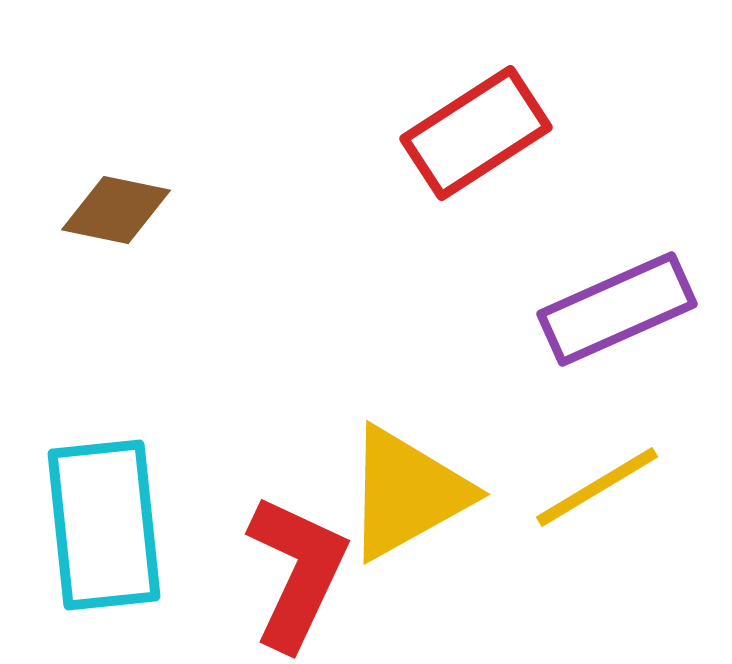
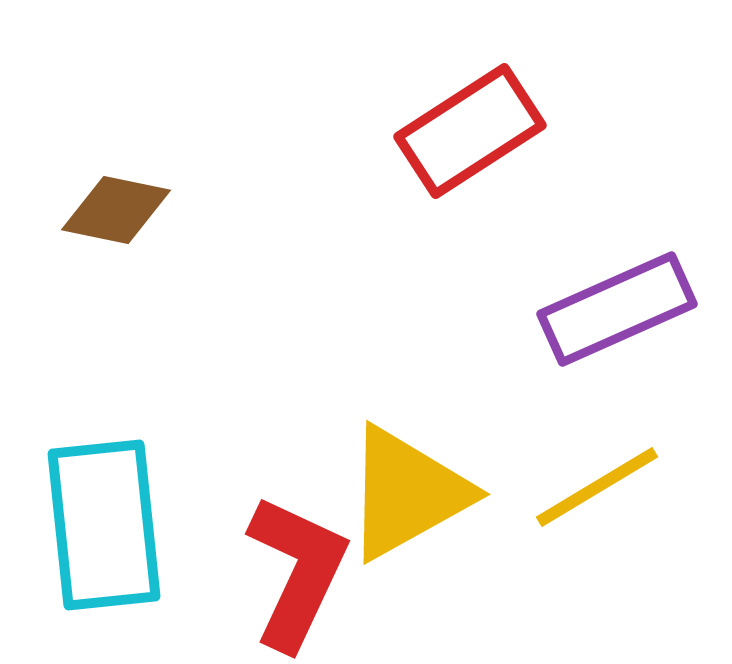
red rectangle: moved 6 px left, 2 px up
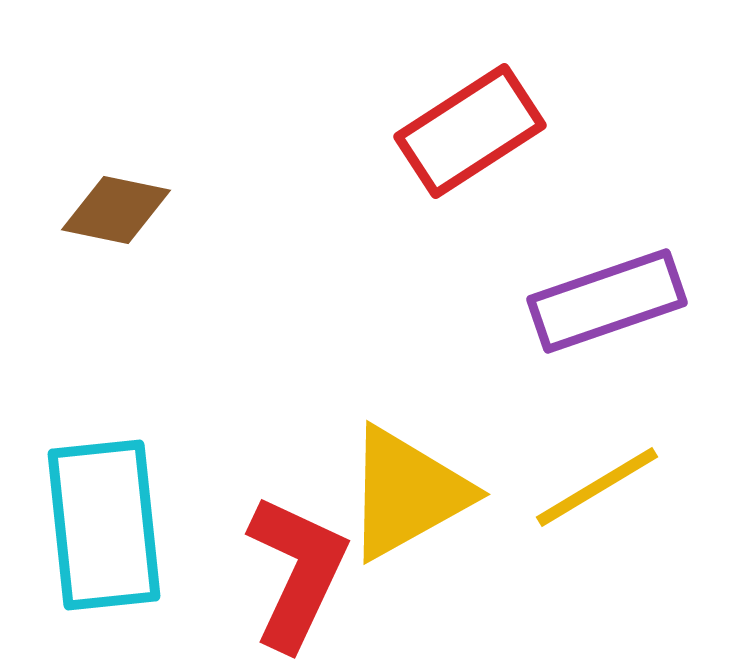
purple rectangle: moved 10 px left, 8 px up; rotated 5 degrees clockwise
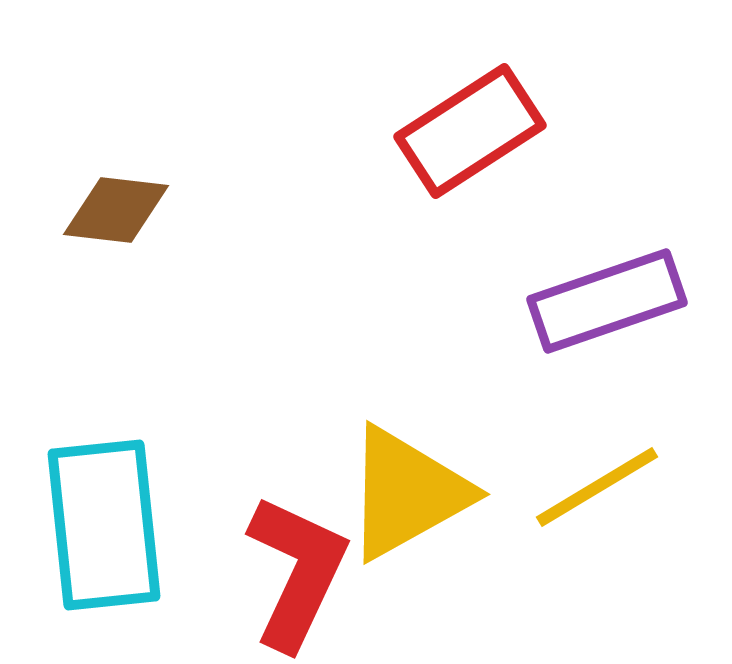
brown diamond: rotated 5 degrees counterclockwise
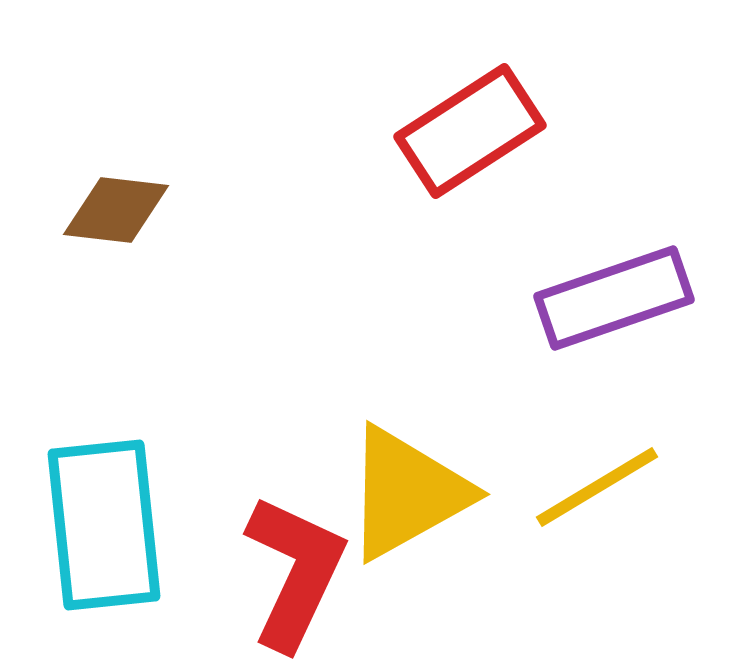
purple rectangle: moved 7 px right, 3 px up
red L-shape: moved 2 px left
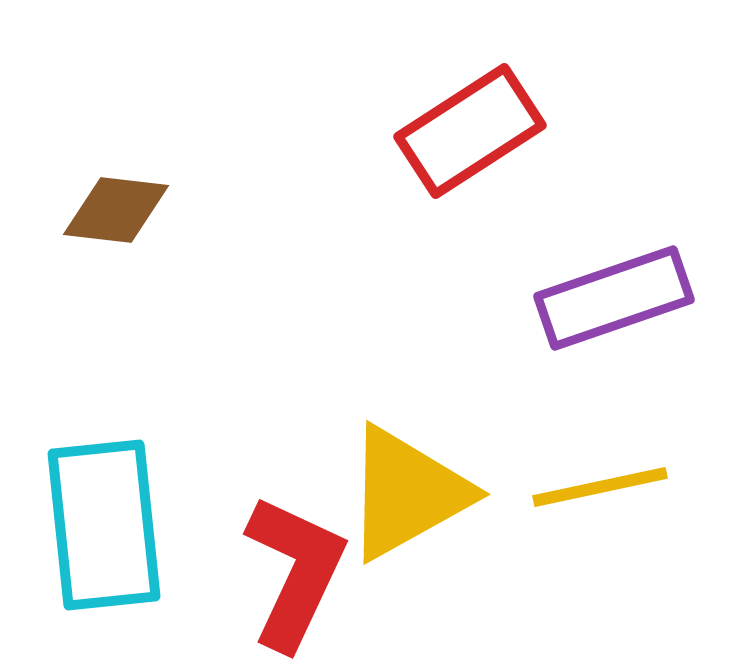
yellow line: moved 3 px right; rotated 19 degrees clockwise
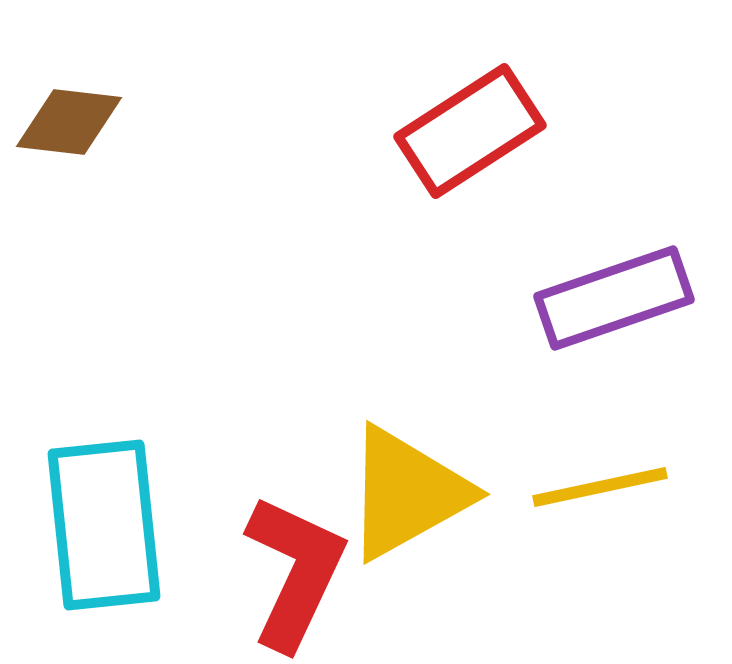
brown diamond: moved 47 px left, 88 px up
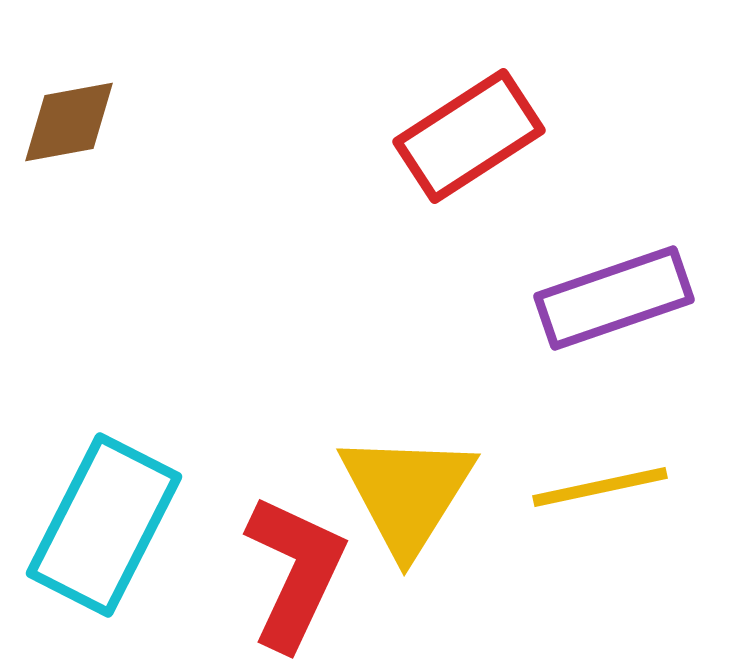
brown diamond: rotated 17 degrees counterclockwise
red rectangle: moved 1 px left, 5 px down
yellow triangle: rotated 29 degrees counterclockwise
cyan rectangle: rotated 33 degrees clockwise
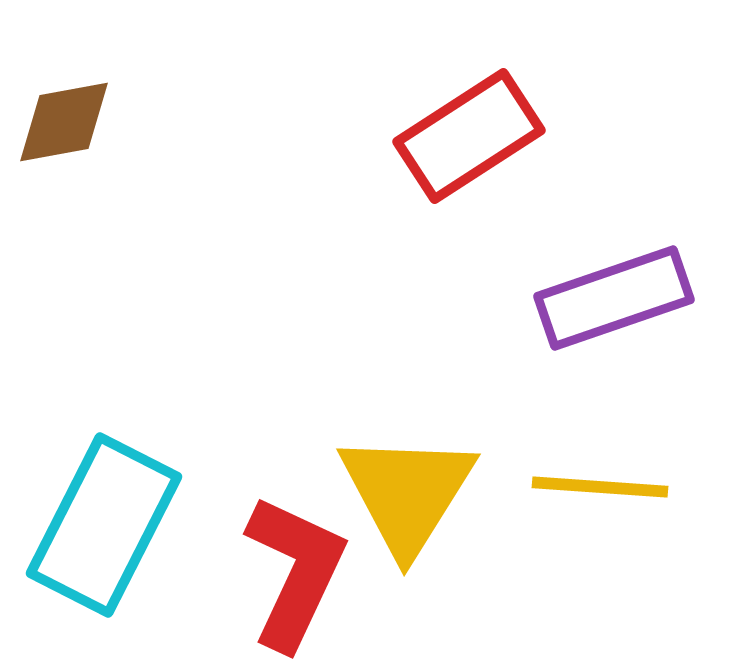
brown diamond: moved 5 px left
yellow line: rotated 16 degrees clockwise
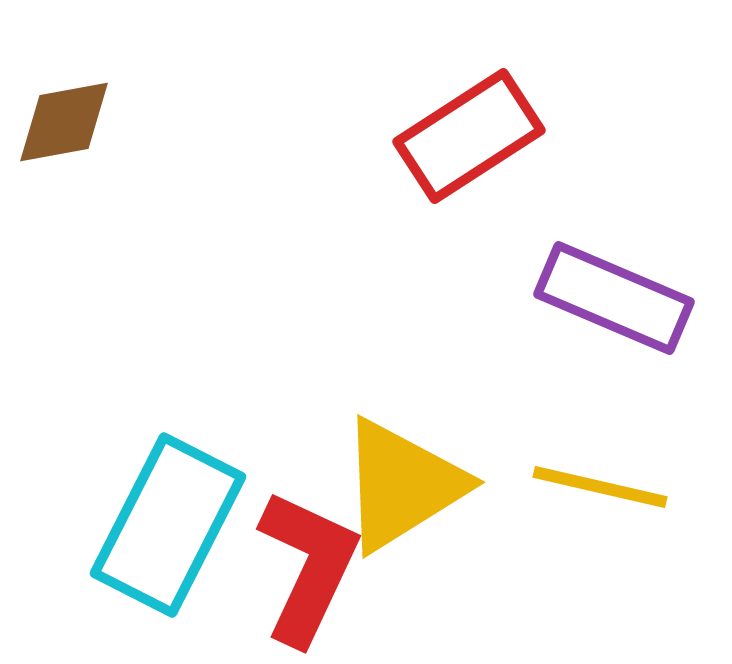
purple rectangle: rotated 42 degrees clockwise
yellow line: rotated 9 degrees clockwise
yellow triangle: moved 5 px left, 8 px up; rotated 26 degrees clockwise
cyan rectangle: moved 64 px right
red L-shape: moved 13 px right, 5 px up
